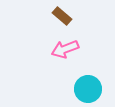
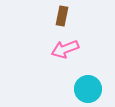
brown rectangle: rotated 60 degrees clockwise
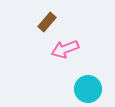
brown rectangle: moved 15 px left, 6 px down; rotated 30 degrees clockwise
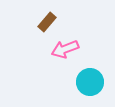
cyan circle: moved 2 px right, 7 px up
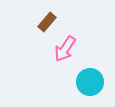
pink arrow: rotated 36 degrees counterclockwise
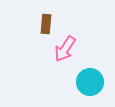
brown rectangle: moved 1 px left, 2 px down; rotated 36 degrees counterclockwise
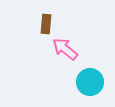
pink arrow: rotated 96 degrees clockwise
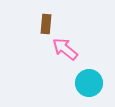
cyan circle: moved 1 px left, 1 px down
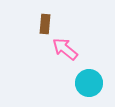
brown rectangle: moved 1 px left
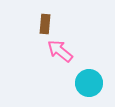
pink arrow: moved 5 px left, 2 px down
